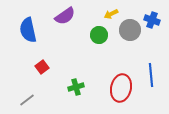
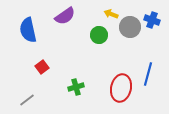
yellow arrow: rotated 48 degrees clockwise
gray circle: moved 3 px up
blue line: moved 3 px left, 1 px up; rotated 20 degrees clockwise
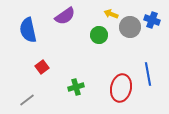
blue line: rotated 25 degrees counterclockwise
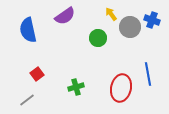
yellow arrow: rotated 32 degrees clockwise
green circle: moved 1 px left, 3 px down
red square: moved 5 px left, 7 px down
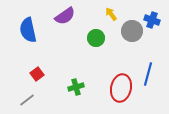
gray circle: moved 2 px right, 4 px down
green circle: moved 2 px left
blue line: rotated 25 degrees clockwise
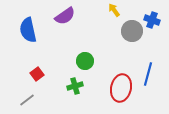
yellow arrow: moved 3 px right, 4 px up
green circle: moved 11 px left, 23 px down
green cross: moved 1 px left, 1 px up
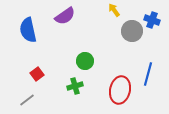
red ellipse: moved 1 px left, 2 px down
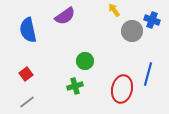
red square: moved 11 px left
red ellipse: moved 2 px right, 1 px up
gray line: moved 2 px down
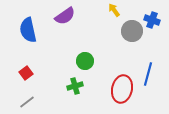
red square: moved 1 px up
